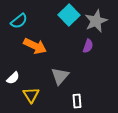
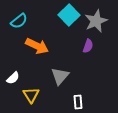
orange arrow: moved 2 px right
white rectangle: moved 1 px right, 1 px down
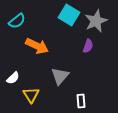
cyan square: rotated 15 degrees counterclockwise
cyan semicircle: moved 2 px left
white rectangle: moved 3 px right, 1 px up
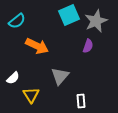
cyan square: rotated 35 degrees clockwise
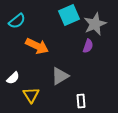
gray star: moved 1 px left, 3 px down
gray triangle: rotated 18 degrees clockwise
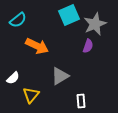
cyan semicircle: moved 1 px right, 1 px up
yellow triangle: rotated 12 degrees clockwise
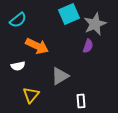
cyan square: moved 1 px up
white semicircle: moved 5 px right, 12 px up; rotated 32 degrees clockwise
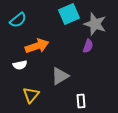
gray star: rotated 30 degrees counterclockwise
orange arrow: rotated 45 degrees counterclockwise
white semicircle: moved 2 px right, 1 px up
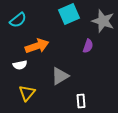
gray star: moved 8 px right, 3 px up
yellow triangle: moved 4 px left, 2 px up
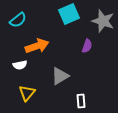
purple semicircle: moved 1 px left
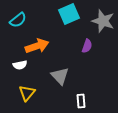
gray triangle: rotated 42 degrees counterclockwise
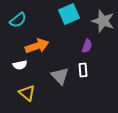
yellow triangle: rotated 30 degrees counterclockwise
white rectangle: moved 2 px right, 31 px up
